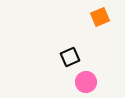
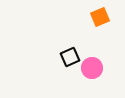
pink circle: moved 6 px right, 14 px up
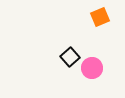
black square: rotated 18 degrees counterclockwise
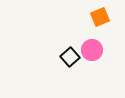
pink circle: moved 18 px up
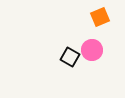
black square: rotated 18 degrees counterclockwise
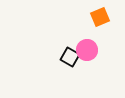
pink circle: moved 5 px left
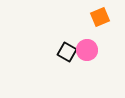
black square: moved 3 px left, 5 px up
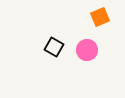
black square: moved 13 px left, 5 px up
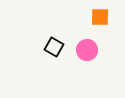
orange square: rotated 24 degrees clockwise
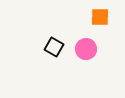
pink circle: moved 1 px left, 1 px up
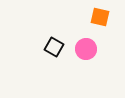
orange square: rotated 12 degrees clockwise
